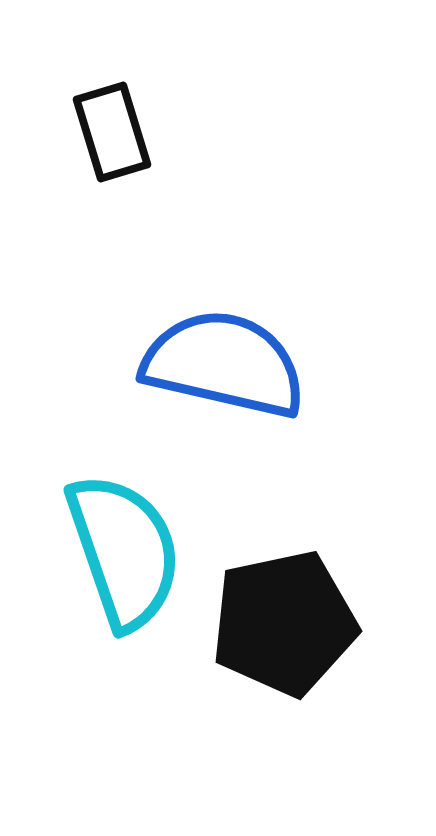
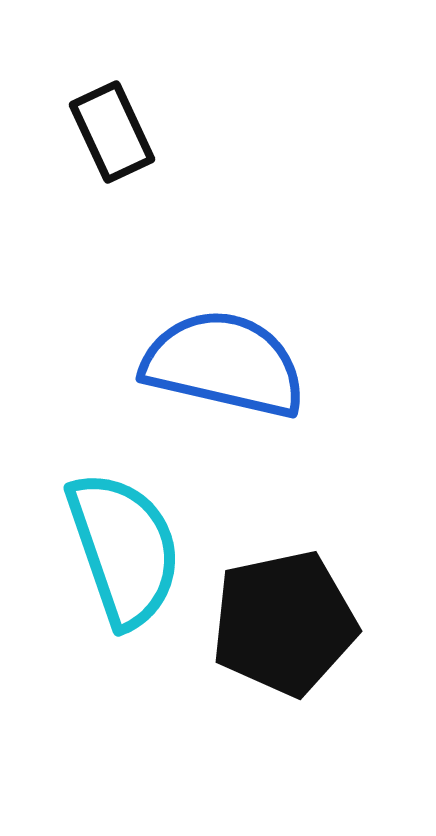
black rectangle: rotated 8 degrees counterclockwise
cyan semicircle: moved 2 px up
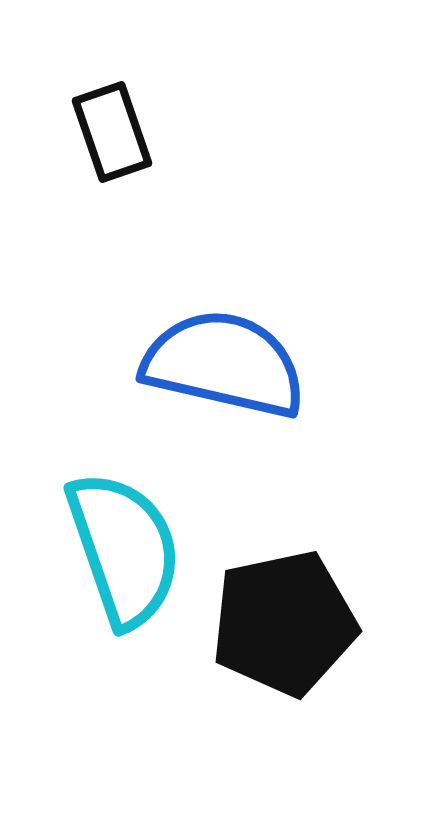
black rectangle: rotated 6 degrees clockwise
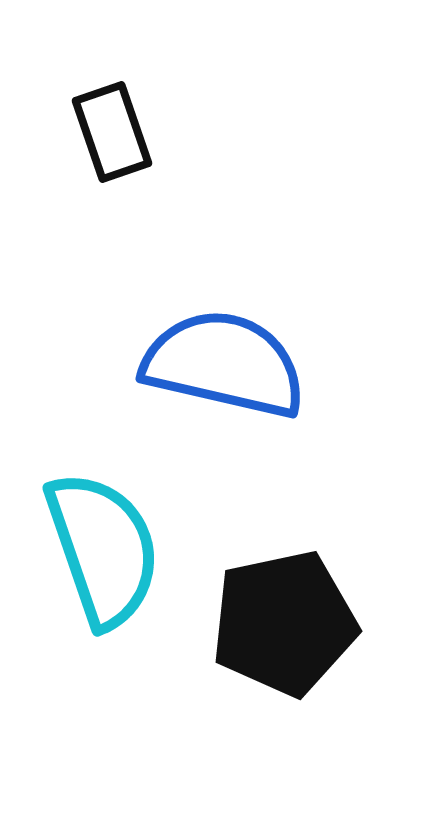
cyan semicircle: moved 21 px left
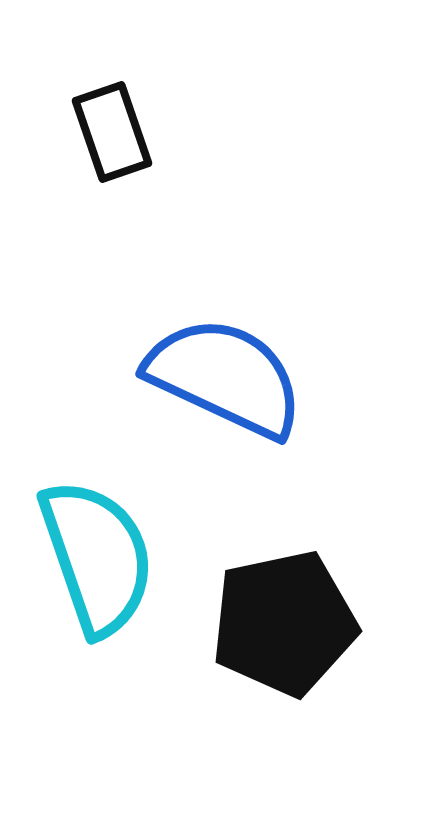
blue semicircle: moved 1 px right, 13 px down; rotated 12 degrees clockwise
cyan semicircle: moved 6 px left, 8 px down
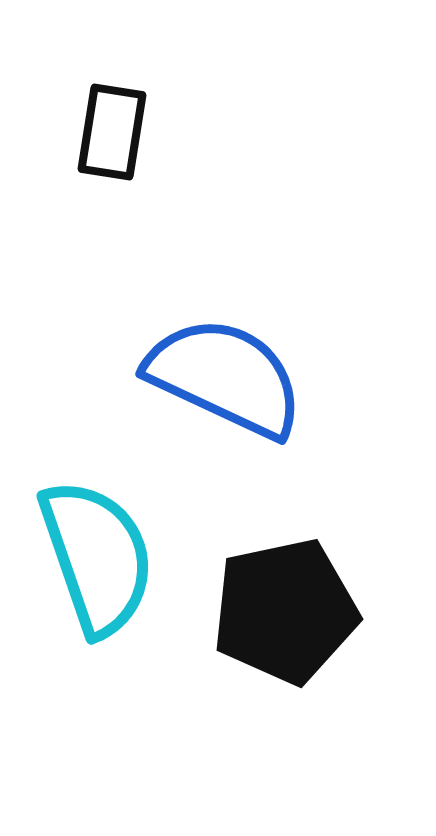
black rectangle: rotated 28 degrees clockwise
black pentagon: moved 1 px right, 12 px up
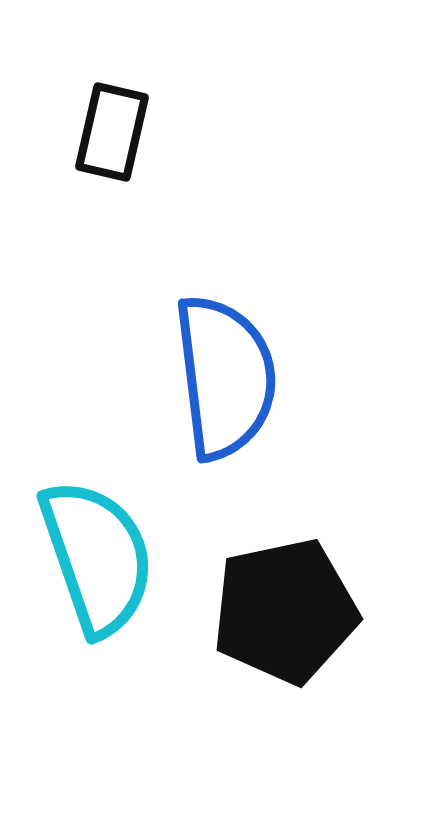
black rectangle: rotated 4 degrees clockwise
blue semicircle: rotated 58 degrees clockwise
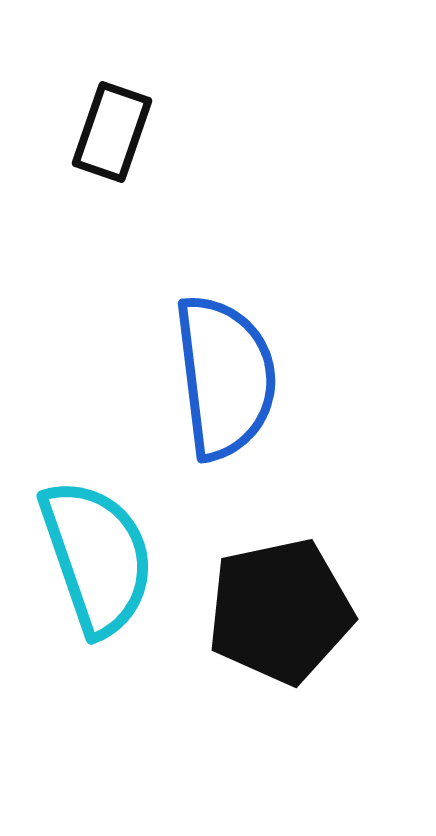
black rectangle: rotated 6 degrees clockwise
black pentagon: moved 5 px left
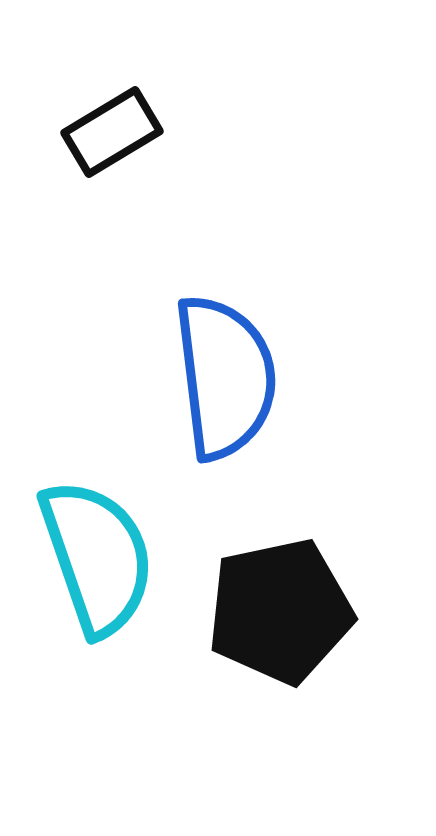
black rectangle: rotated 40 degrees clockwise
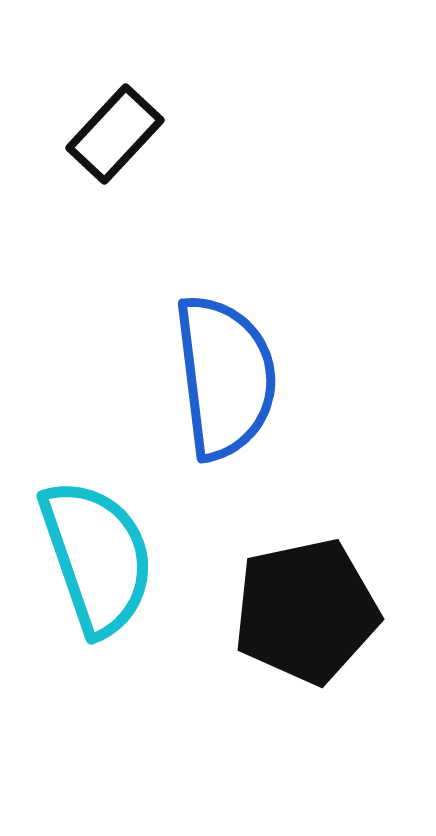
black rectangle: moved 3 px right, 2 px down; rotated 16 degrees counterclockwise
black pentagon: moved 26 px right
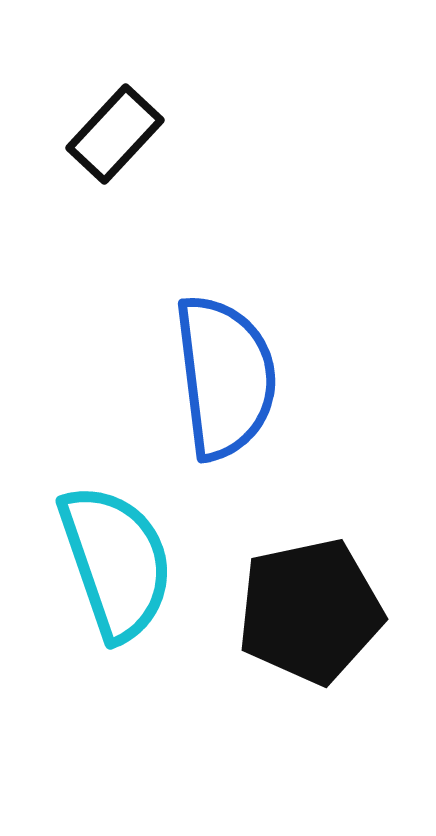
cyan semicircle: moved 19 px right, 5 px down
black pentagon: moved 4 px right
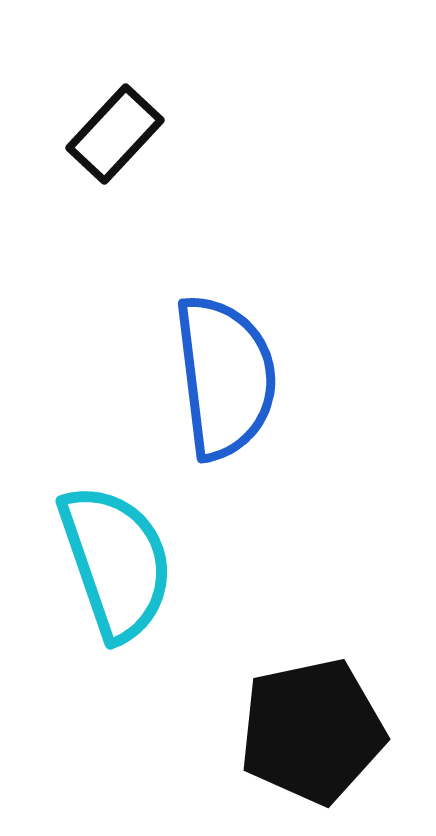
black pentagon: moved 2 px right, 120 px down
